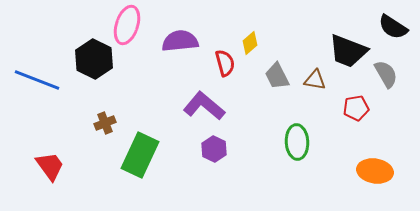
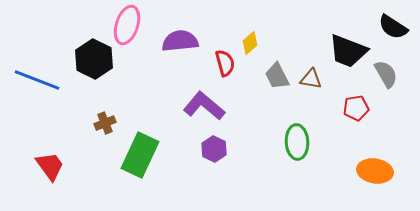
brown triangle: moved 4 px left, 1 px up
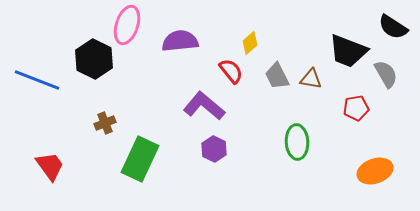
red semicircle: moved 6 px right, 8 px down; rotated 24 degrees counterclockwise
green rectangle: moved 4 px down
orange ellipse: rotated 28 degrees counterclockwise
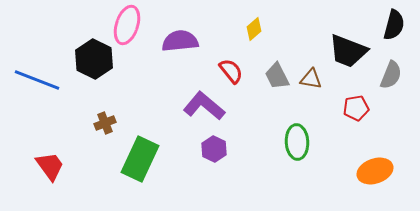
black semicircle: moved 1 px right, 2 px up; rotated 108 degrees counterclockwise
yellow diamond: moved 4 px right, 14 px up
gray semicircle: moved 5 px right, 1 px down; rotated 52 degrees clockwise
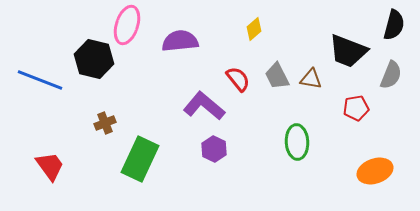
black hexagon: rotated 12 degrees counterclockwise
red semicircle: moved 7 px right, 8 px down
blue line: moved 3 px right
